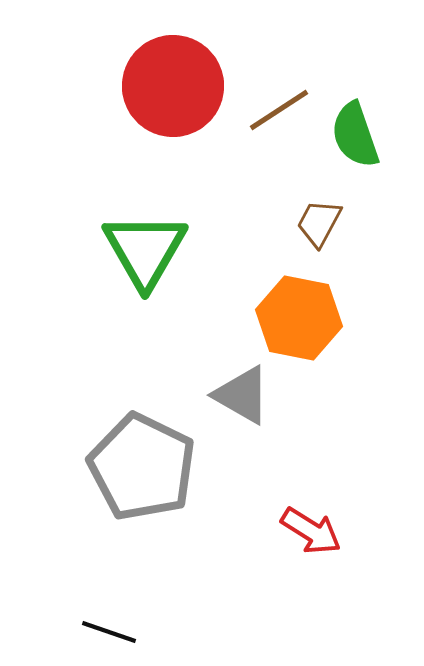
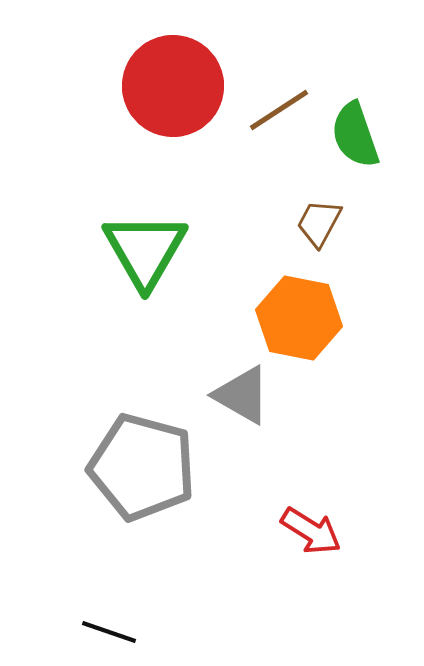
gray pentagon: rotated 11 degrees counterclockwise
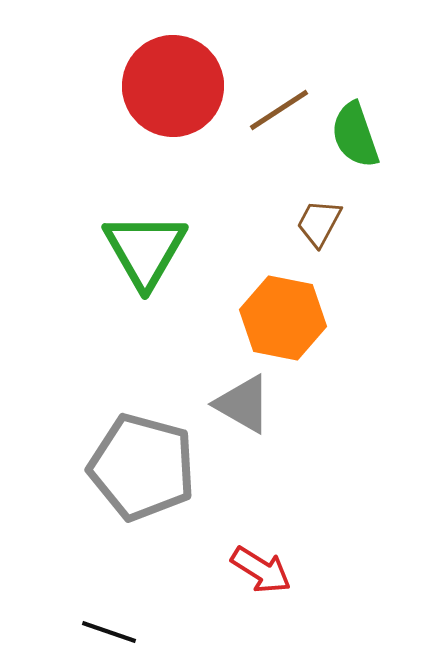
orange hexagon: moved 16 px left
gray triangle: moved 1 px right, 9 px down
red arrow: moved 50 px left, 39 px down
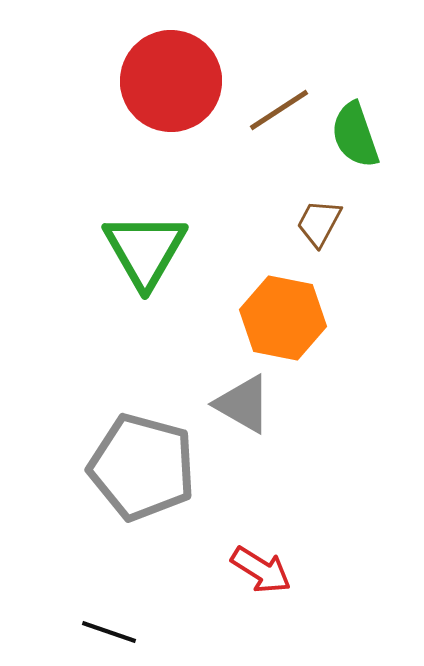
red circle: moved 2 px left, 5 px up
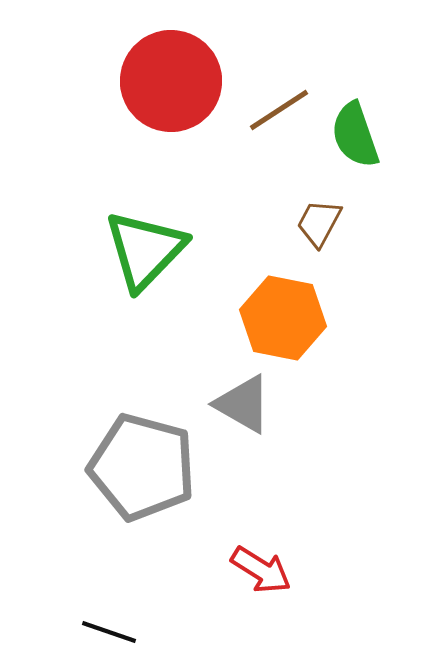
green triangle: rotated 14 degrees clockwise
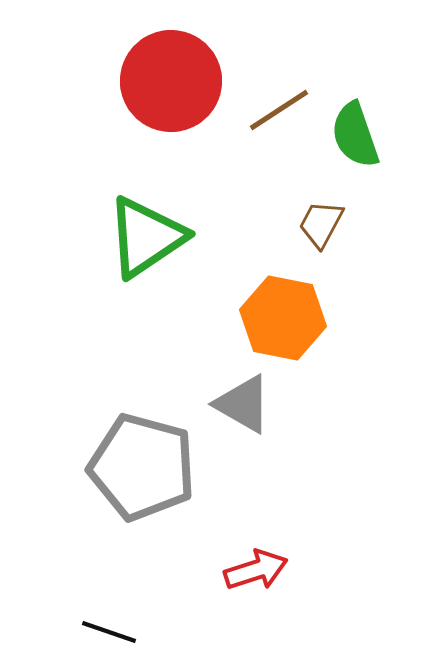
brown trapezoid: moved 2 px right, 1 px down
green triangle: moved 1 px right, 13 px up; rotated 12 degrees clockwise
red arrow: moved 5 px left; rotated 50 degrees counterclockwise
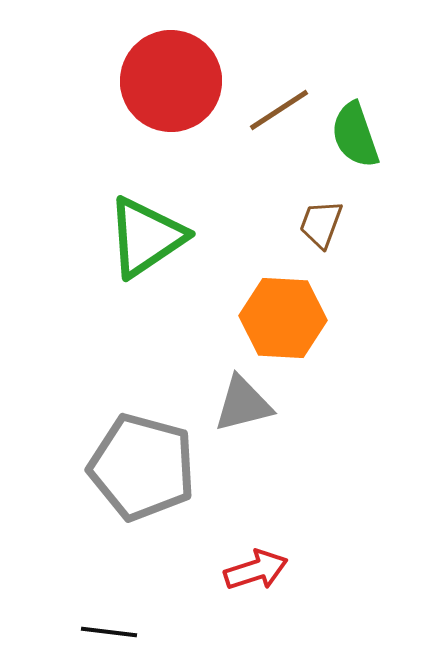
brown trapezoid: rotated 8 degrees counterclockwise
orange hexagon: rotated 8 degrees counterclockwise
gray triangle: rotated 44 degrees counterclockwise
black line: rotated 12 degrees counterclockwise
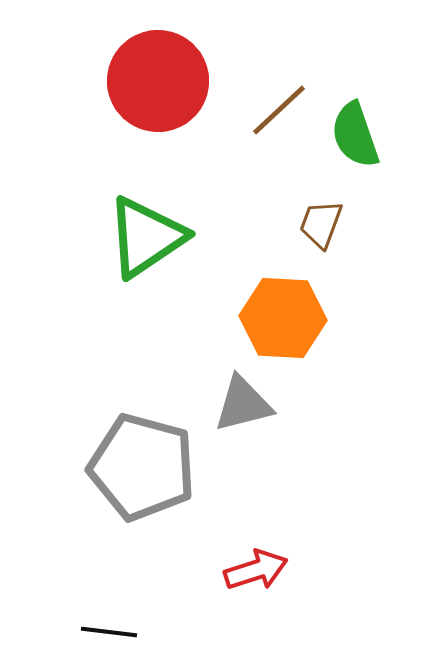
red circle: moved 13 px left
brown line: rotated 10 degrees counterclockwise
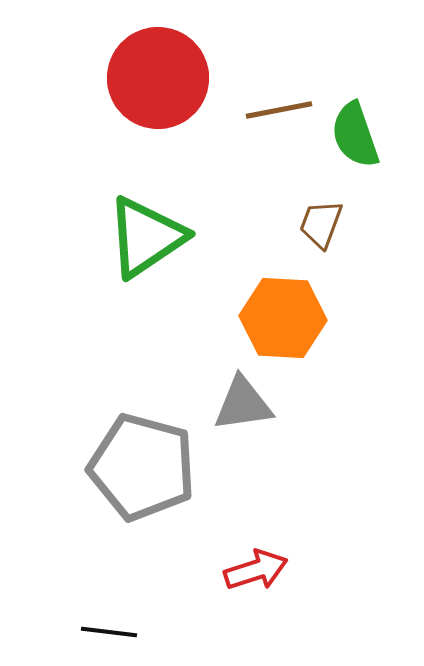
red circle: moved 3 px up
brown line: rotated 32 degrees clockwise
gray triangle: rotated 6 degrees clockwise
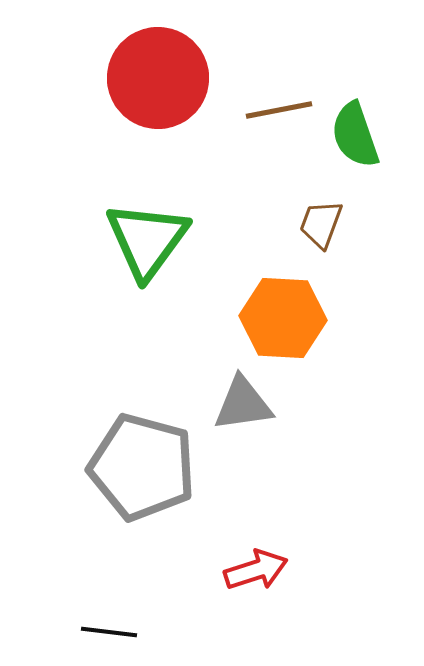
green triangle: moved 1 px right, 3 px down; rotated 20 degrees counterclockwise
